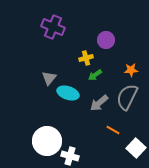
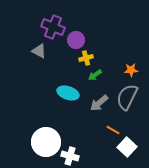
purple circle: moved 30 px left
gray triangle: moved 10 px left, 27 px up; rotated 42 degrees counterclockwise
white circle: moved 1 px left, 1 px down
white square: moved 9 px left, 1 px up
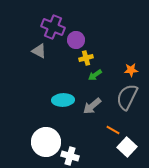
cyan ellipse: moved 5 px left, 7 px down; rotated 20 degrees counterclockwise
gray arrow: moved 7 px left, 3 px down
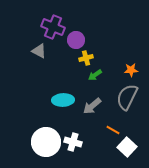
white cross: moved 3 px right, 14 px up
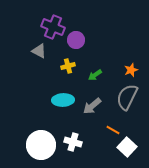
yellow cross: moved 18 px left, 8 px down
orange star: rotated 16 degrees counterclockwise
white circle: moved 5 px left, 3 px down
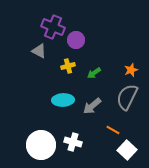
green arrow: moved 1 px left, 2 px up
white square: moved 3 px down
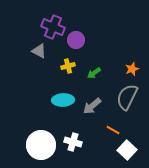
orange star: moved 1 px right, 1 px up
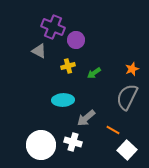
gray arrow: moved 6 px left, 12 px down
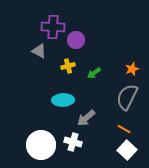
purple cross: rotated 20 degrees counterclockwise
orange line: moved 11 px right, 1 px up
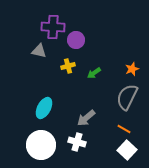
gray triangle: rotated 14 degrees counterclockwise
cyan ellipse: moved 19 px left, 8 px down; rotated 60 degrees counterclockwise
white cross: moved 4 px right
